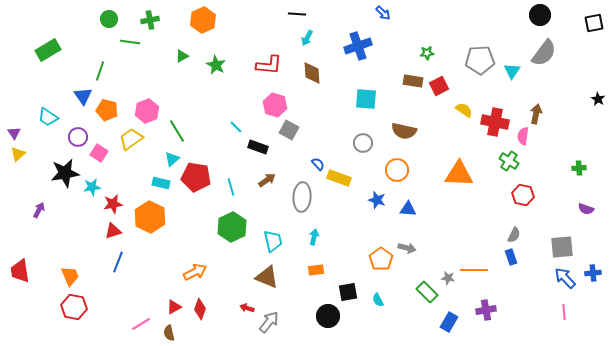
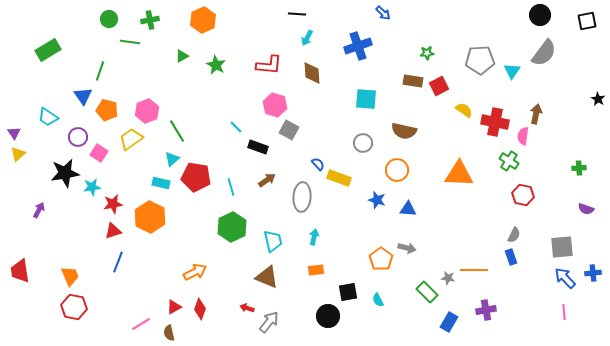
black square at (594, 23): moved 7 px left, 2 px up
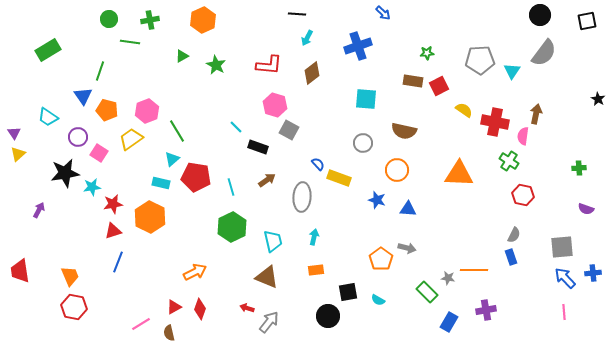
brown diamond at (312, 73): rotated 55 degrees clockwise
cyan semicircle at (378, 300): rotated 32 degrees counterclockwise
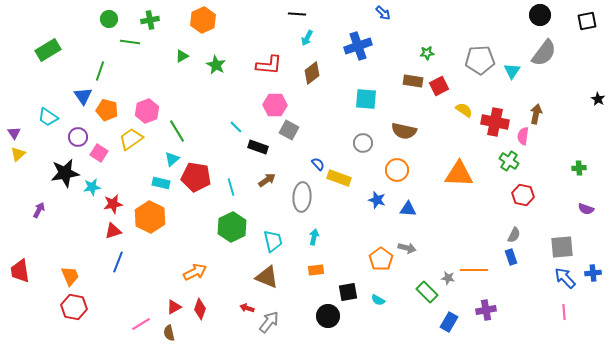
pink hexagon at (275, 105): rotated 15 degrees counterclockwise
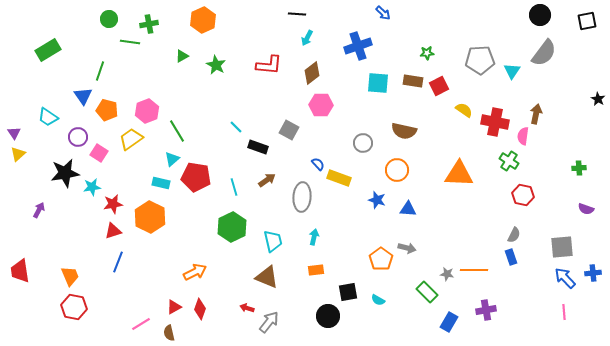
green cross at (150, 20): moved 1 px left, 4 px down
cyan square at (366, 99): moved 12 px right, 16 px up
pink hexagon at (275, 105): moved 46 px right
cyan line at (231, 187): moved 3 px right
gray star at (448, 278): moved 1 px left, 4 px up
